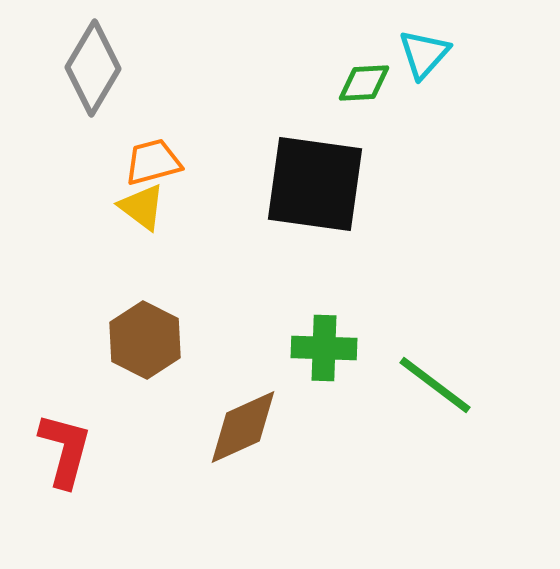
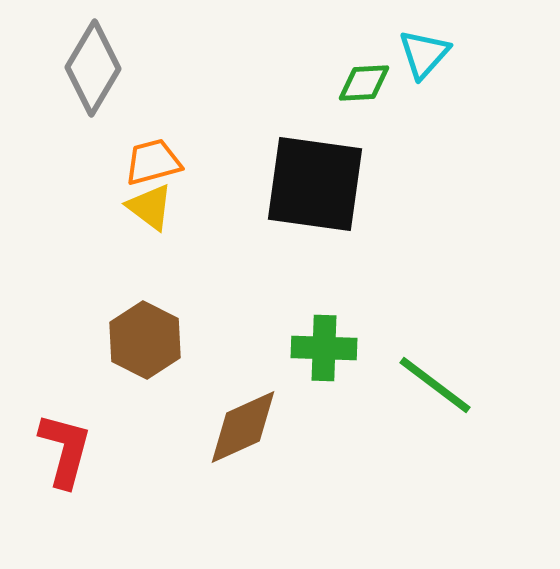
yellow triangle: moved 8 px right
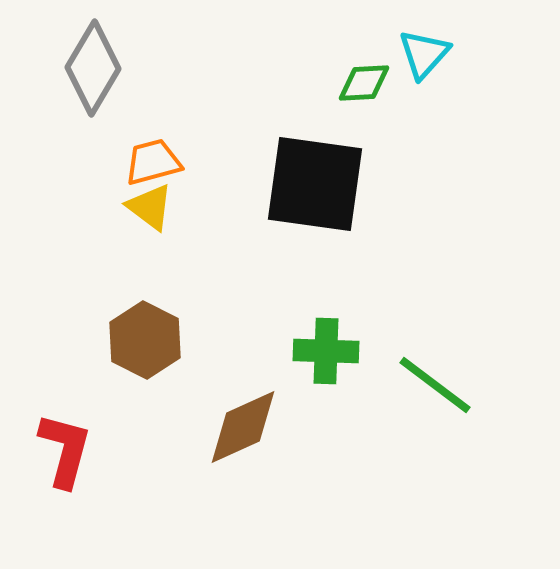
green cross: moved 2 px right, 3 px down
